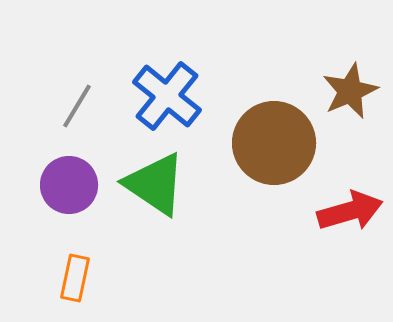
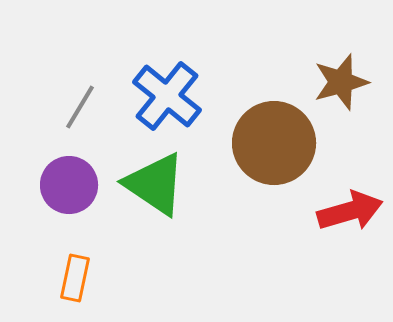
brown star: moved 9 px left, 9 px up; rotated 8 degrees clockwise
gray line: moved 3 px right, 1 px down
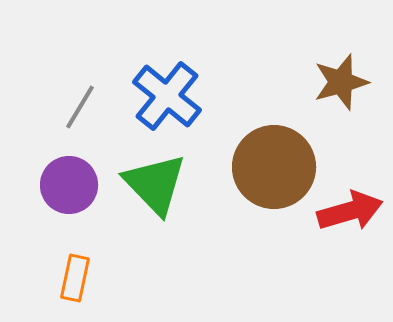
brown circle: moved 24 px down
green triangle: rotated 12 degrees clockwise
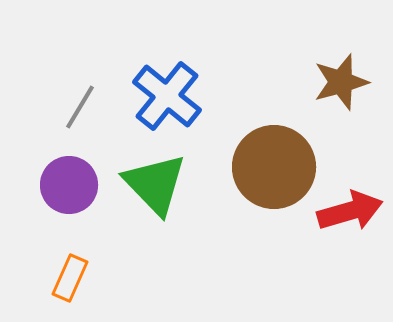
orange rectangle: moved 5 px left; rotated 12 degrees clockwise
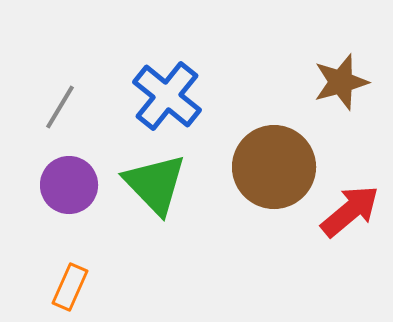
gray line: moved 20 px left
red arrow: rotated 24 degrees counterclockwise
orange rectangle: moved 9 px down
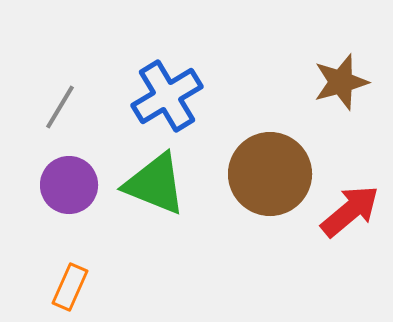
blue cross: rotated 20 degrees clockwise
brown circle: moved 4 px left, 7 px down
green triangle: rotated 24 degrees counterclockwise
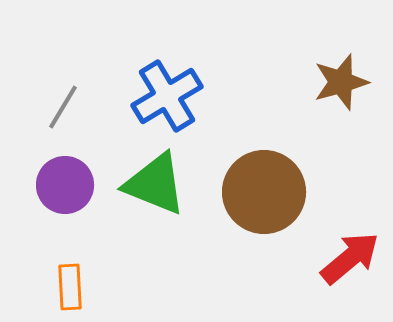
gray line: moved 3 px right
brown circle: moved 6 px left, 18 px down
purple circle: moved 4 px left
red arrow: moved 47 px down
orange rectangle: rotated 27 degrees counterclockwise
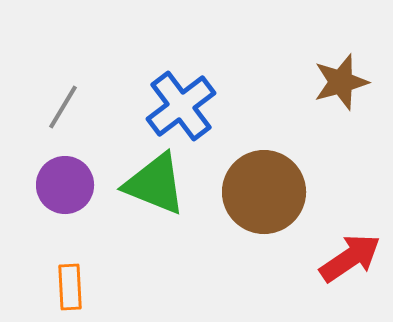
blue cross: moved 14 px right, 10 px down; rotated 6 degrees counterclockwise
red arrow: rotated 6 degrees clockwise
